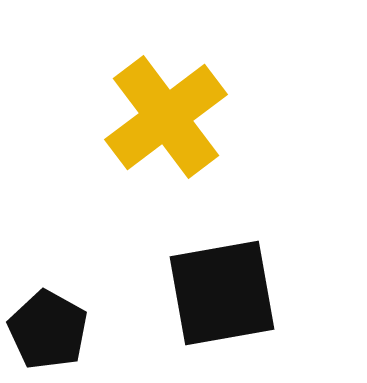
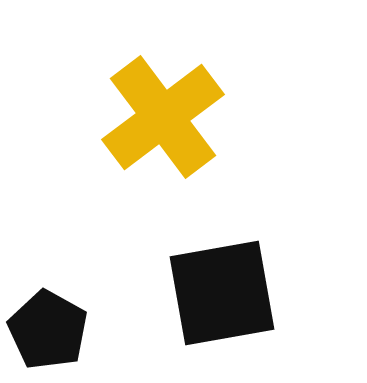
yellow cross: moved 3 px left
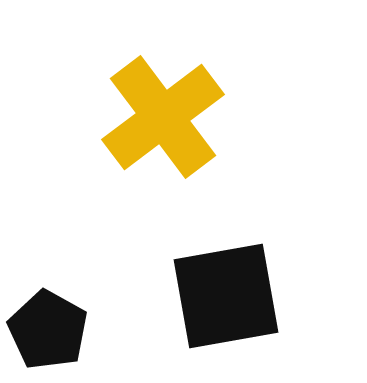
black square: moved 4 px right, 3 px down
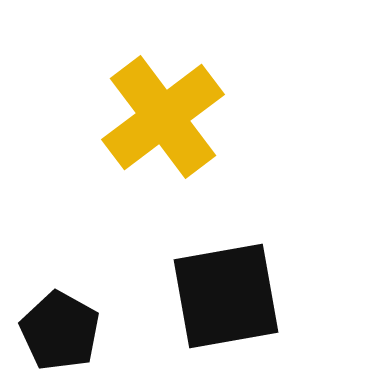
black pentagon: moved 12 px right, 1 px down
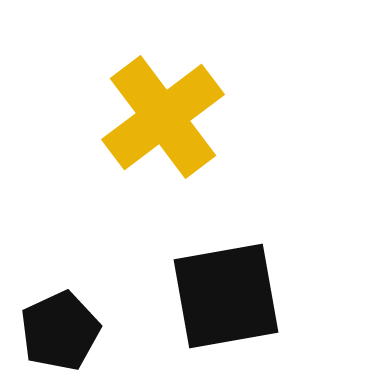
black pentagon: rotated 18 degrees clockwise
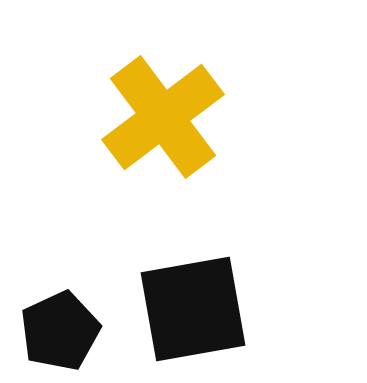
black square: moved 33 px left, 13 px down
